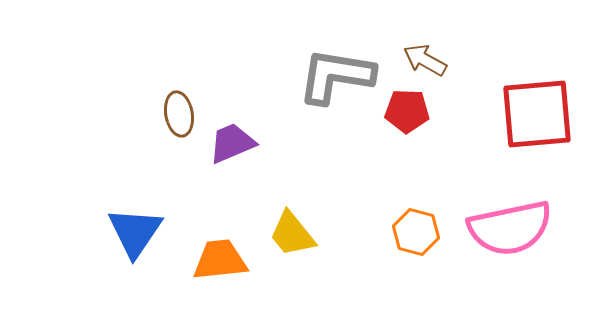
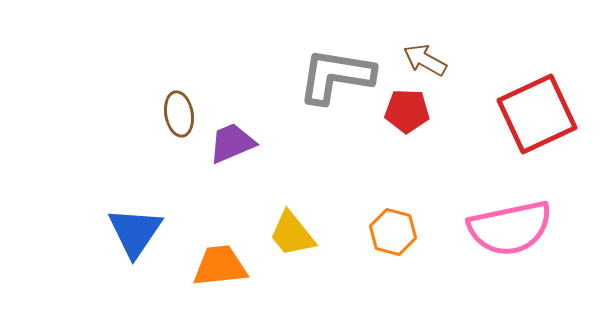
red square: rotated 20 degrees counterclockwise
orange hexagon: moved 23 px left
orange trapezoid: moved 6 px down
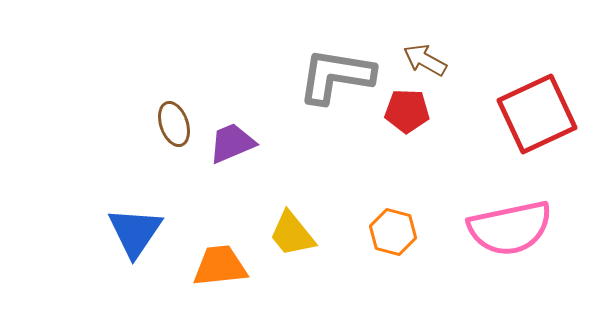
brown ellipse: moved 5 px left, 10 px down; rotated 9 degrees counterclockwise
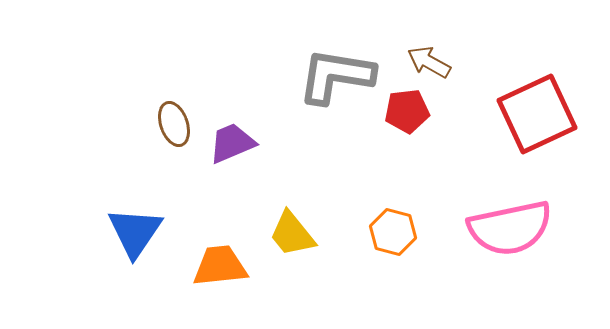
brown arrow: moved 4 px right, 2 px down
red pentagon: rotated 9 degrees counterclockwise
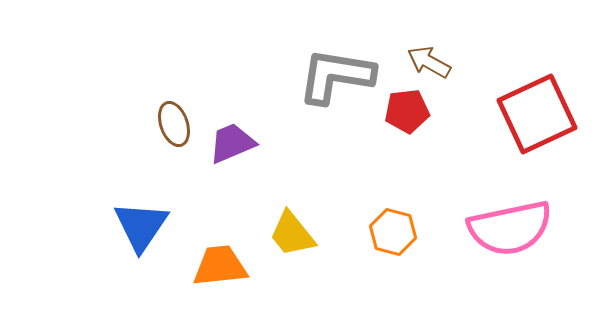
blue triangle: moved 6 px right, 6 px up
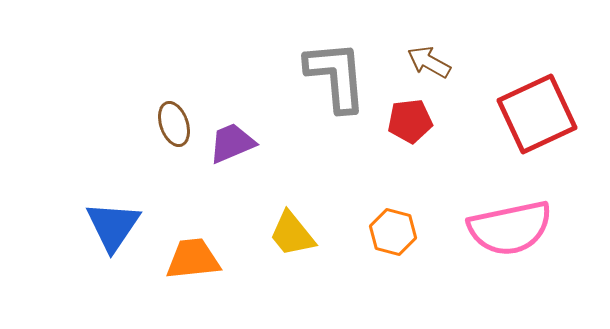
gray L-shape: rotated 76 degrees clockwise
red pentagon: moved 3 px right, 10 px down
blue triangle: moved 28 px left
orange trapezoid: moved 27 px left, 7 px up
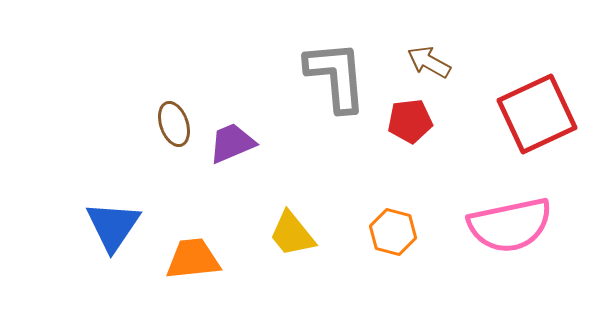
pink semicircle: moved 3 px up
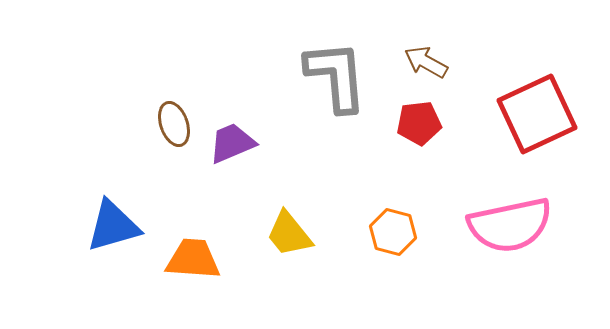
brown arrow: moved 3 px left
red pentagon: moved 9 px right, 2 px down
blue triangle: rotated 40 degrees clockwise
yellow trapezoid: moved 3 px left
orange trapezoid: rotated 10 degrees clockwise
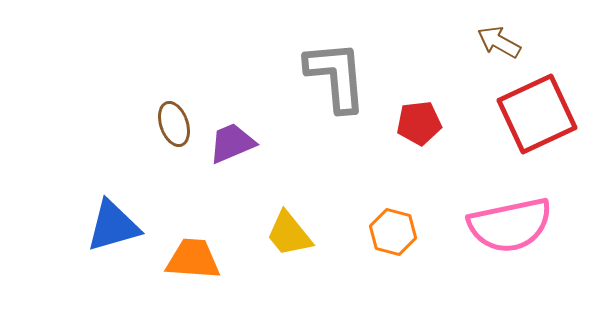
brown arrow: moved 73 px right, 20 px up
